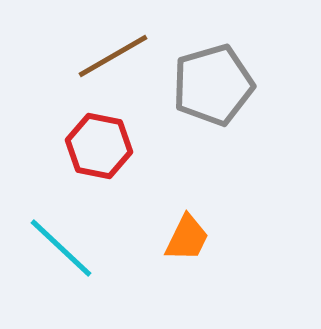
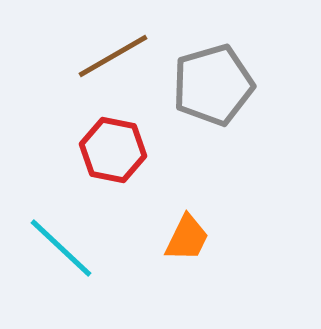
red hexagon: moved 14 px right, 4 px down
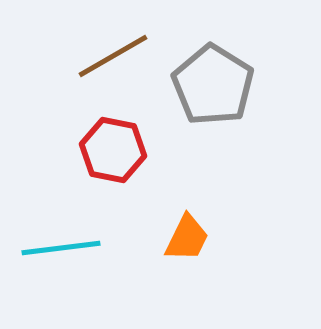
gray pentagon: rotated 24 degrees counterclockwise
cyan line: rotated 50 degrees counterclockwise
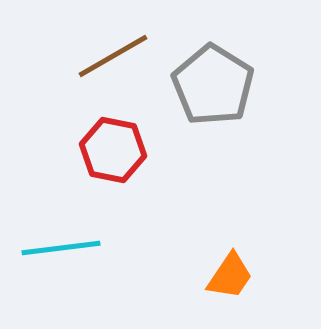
orange trapezoid: moved 43 px right, 38 px down; rotated 8 degrees clockwise
